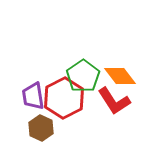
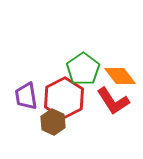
green pentagon: moved 7 px up
purple trapezoid: moved 7 px left
red L-shape: moved 1 px left
brown hexagon: moved 12 px right, 6 px up
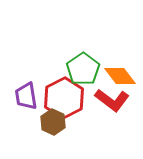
red L-shape: moved 1 px left, 1 px up; rotated 20 degrees counterclockwise
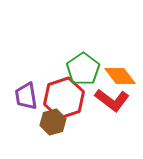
red hexagon: rotated 9 degrees clockwise
brown hexagon: rotated 20 degrees clockwise
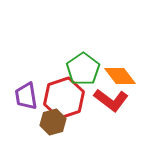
red L-shape: moved 1 px left
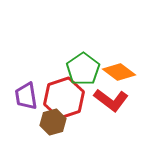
orange diamond: moved 1 px left, 4 px up; rotated 16 degrees counterclockwise
